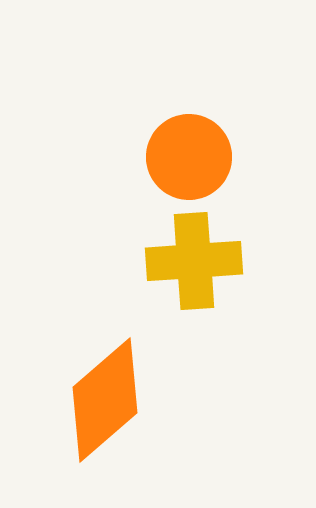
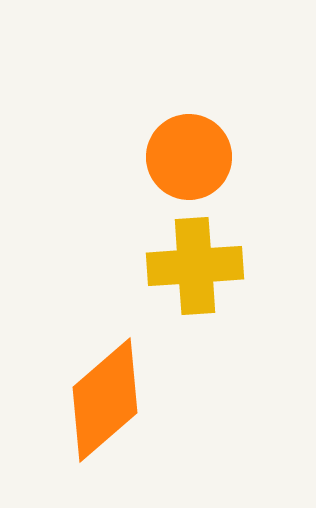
yellow cross: moved 1 px right, 5 px down
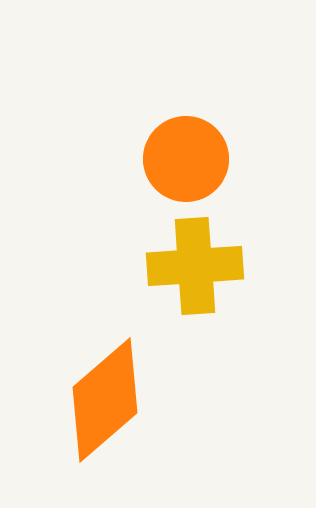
orange circle: moved 3 px left, 2 px down
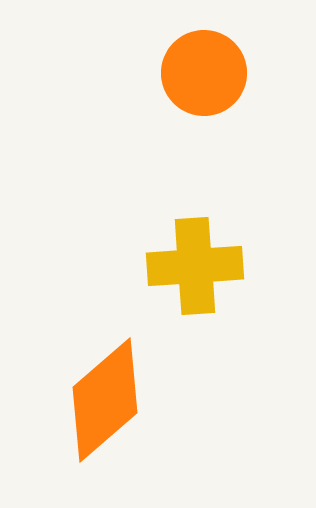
orange circle: moved 18 px right, 86 px up
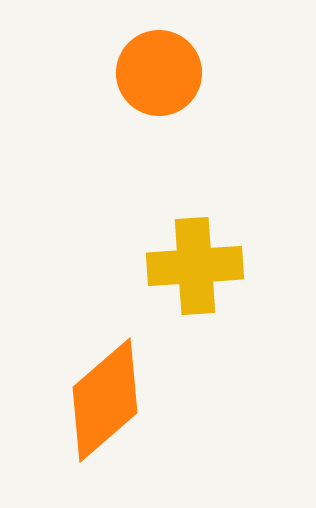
orange circle: moved 45 px left
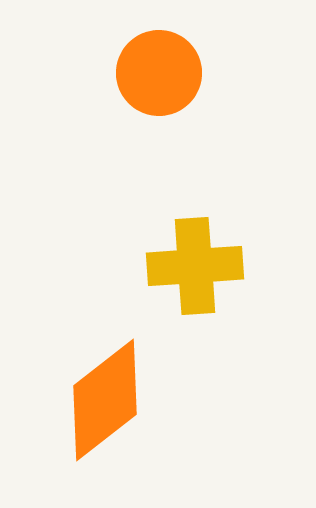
orange diamond: rotated 3 degrees clockwise
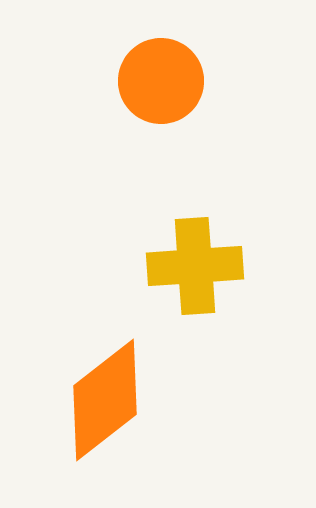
orange circle: moved 2 px right, 8 px down
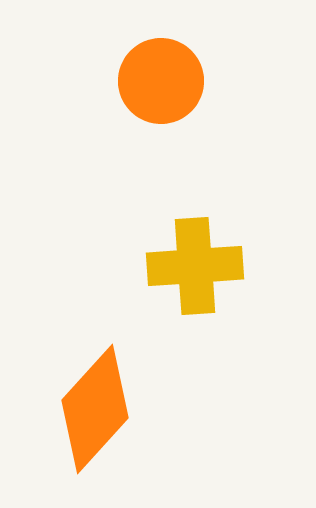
orange diamond: moved 10 px left, 9 px down; rotated 10 degrees counterclockwise
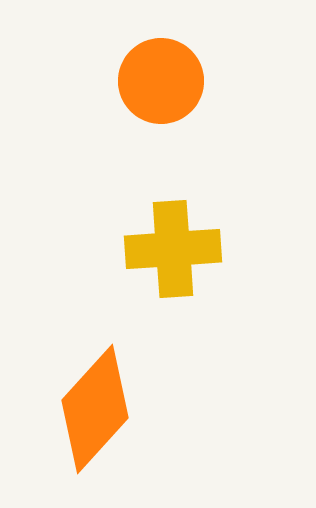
yellow cross: moved 22 px left, 17 px up
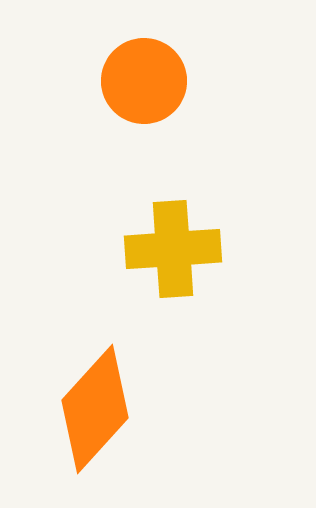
orange circle: moved 17 px left
